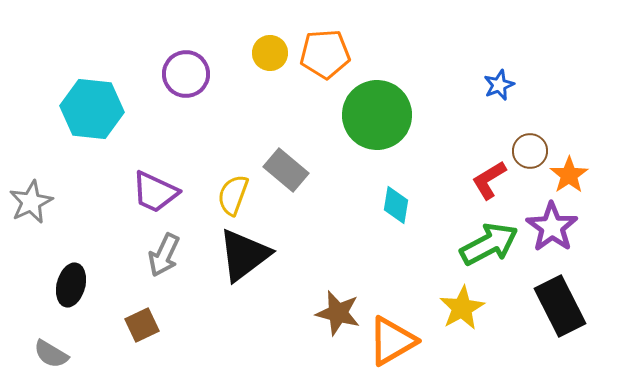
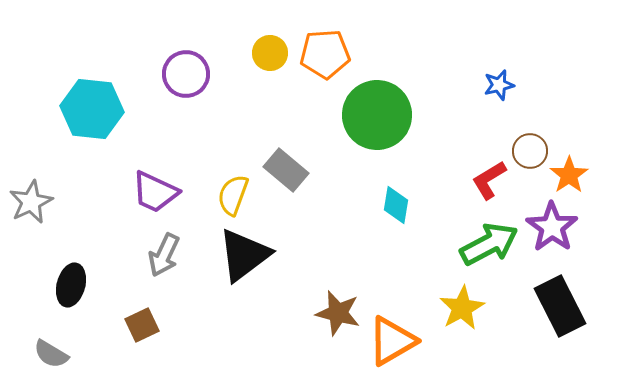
blue star: rotated 8 degrees clockwise
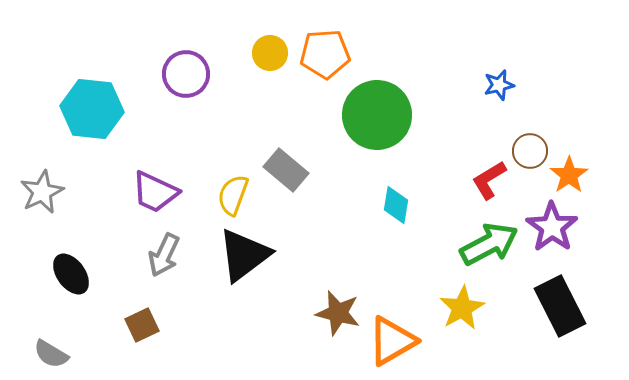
gray star: moved 11 px right, 10 px up
black ellipse: moved 11 px up; rotated 51 degrees counterclockwise
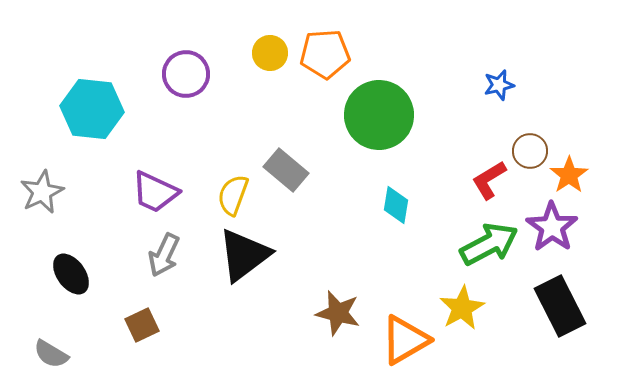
green circle: moved 2 px right
orange triangle: moved 13 px right, 1 px up
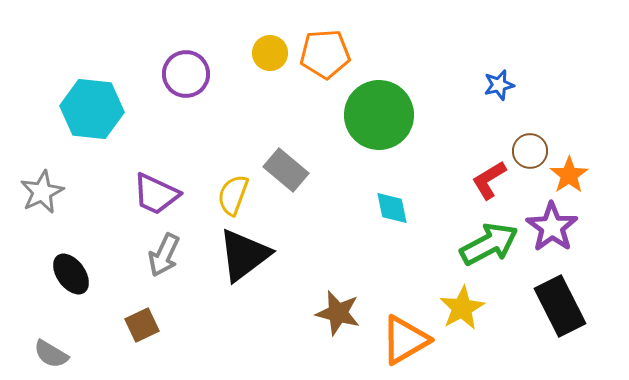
purple trapezoid: moved 1 px right, 2 px down
cyan diamond: moved 4 px left, 3 px down; rotated 21 degrees counterclockwise
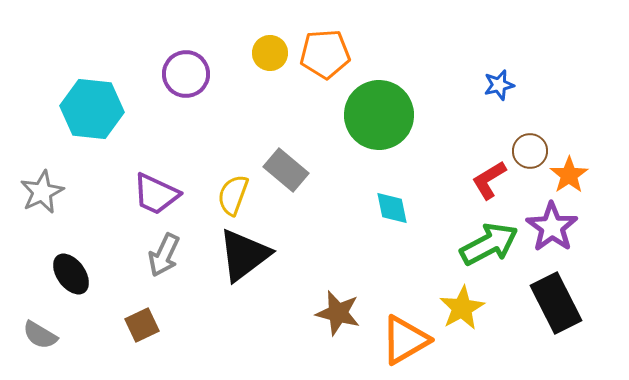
black rectangle: moved 4 px left, 3 px up
gray semicircle: moved 11 px left, 19 px up
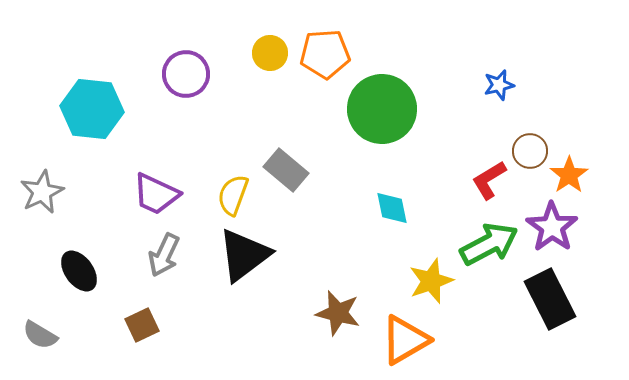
green circle: moved 3 px right, 6 px up
black ellipse: moved 8 px right, 3 px up
black rectangle: moved 6 px left, 4 px up
yellow star: moved 31 px left, 27 px up; rotated 9 degrees clockwise
